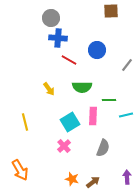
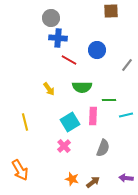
purple arrow: moved 1 px left, 1 px down; rotated 80 degrees counterclockwise
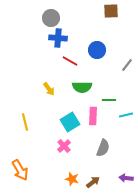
red line: moved 1 px right, 1 px down
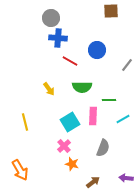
cyan line: moved 3 px left, 4 px down; rotated 16 degrees counterclockwise
orange star: moved 15 px up
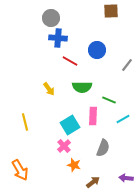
green line: rotated 24 degrees clockwise
cyan square: moved 3 px down
orange star: moved 2 px right, 1 px down
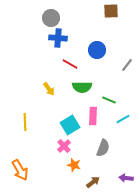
red line: moved 3 px down
yellow line: rotated 12 degrees clockwise
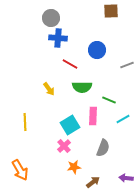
gray line: rotated 32 degrees clockwise
orange star: moved 2 px down; rotated 24 degrees counterclockwise
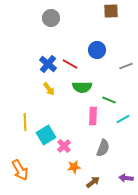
blue cross: moved 10 px left, 26 px down; rotated 36 degrees clockwise
gray line: moved 1 px left, 1 px down
cyan square: moved 24 px left, 10 px down
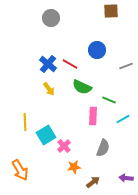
green semicircle: rotated 24 degrees clockwise
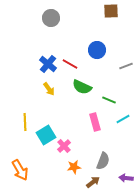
pink rectangle: moved 2 px right, 6 px down; rotated 18 degrees counterclockwise
gray semicircle: moved 13 px down
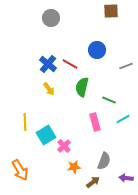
green semicircle: rotated 78 degrees clockwise
gray semicircle: moved 1 px right
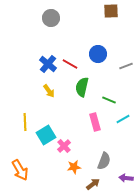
blue circle: moved 1 px right, 4 px down
yellow arrow: moved 2 px down
brown arrow: moved 2 px down
